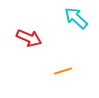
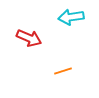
cyan arrow: moved 5 px left, 1 px up; rotated 50 degrees counterclockwise
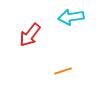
red arrow: moved 1 px right, 3 px up; rotated 105 degrees clockwise
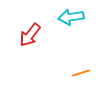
orange line: moved 18 px right, 2 px down
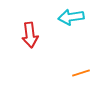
red arrow: rotated 45 degrees counterclockwise
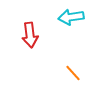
orange line: moved 8 px left; rotated 66 degrees clockwise
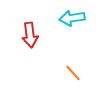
cyan arrow: moved 1 px right, 1 px down
